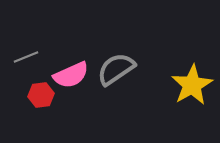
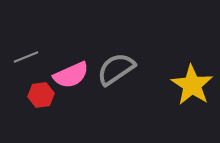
yellow star: rotated 9 degrees counterclockwise
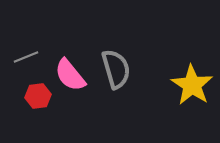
gray semicircle: rotated 108 degrees clockwise
pink semicircle: moved 1 px left; rotated 75 degrees clockwise
red hexagon: moved 3 px left, 1 px down
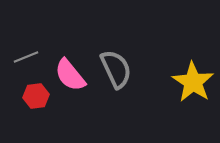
gray semicircle: rotated 9 degrees counterclockwise
yellow star: moved 1 px right, 3 px up
red hexagon: moved 2 px left
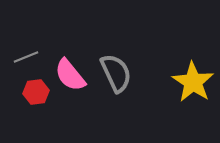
gray semicircle: moved 4 px down
red hexagon: moved 4 px up
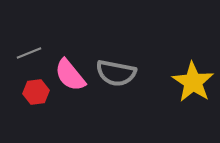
gray line: moved 3 px right, 4 px up
gray semicircle: rotated 126 degrees clockwise
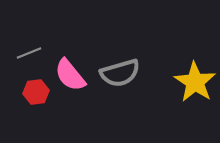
gray semicircle: moved 4 px right; rotated 27 degrees counterclockwise
yellow star: moved 2 px right
